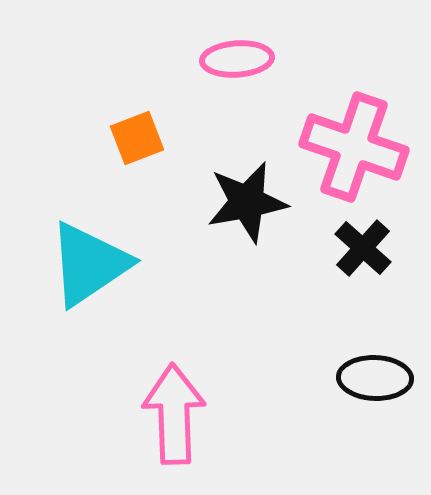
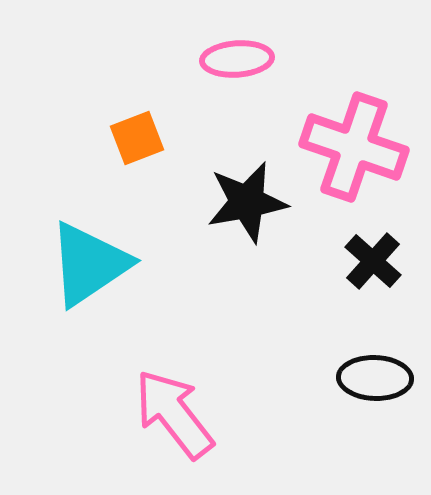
black cross: moved 10 px right, 13 px down
pink arrow: rotated 36 degrees counterclockwise
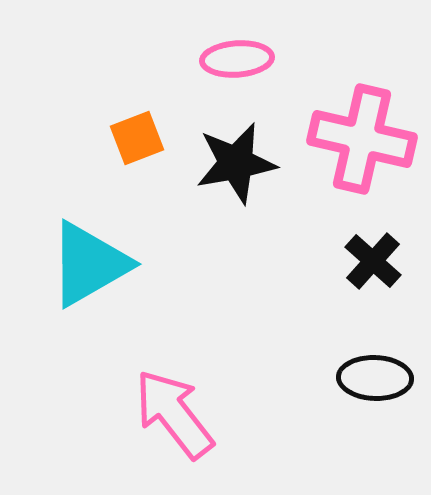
pink cross: moved 8 px right, 8 px up; rotated 6 degrees counterclockwise
black star: moved 11 px left, 39 px up
cyan triangle: rotated 4 degrees clockwise
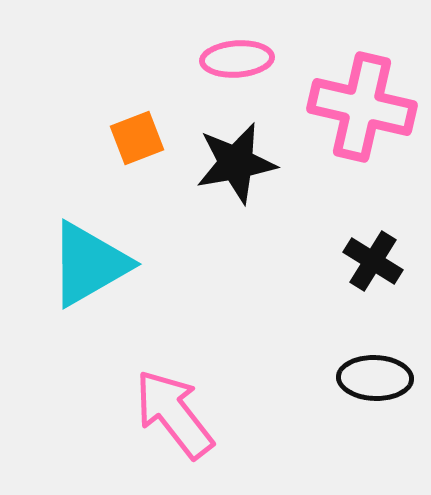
pink cross: moved 32 px up
black cross: rotated 10 degrees counterclockwise
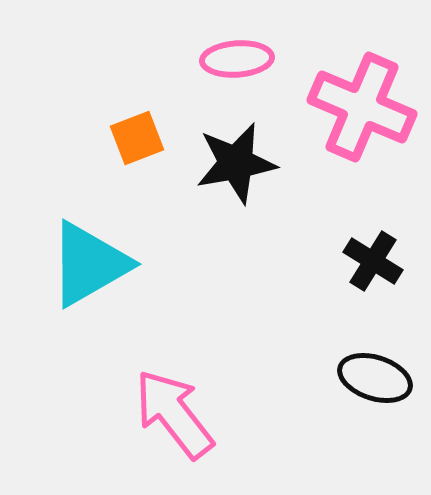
pink cross: rotated 10 degrees clockwise
black ellipse: rotated 16 degrees clockwise
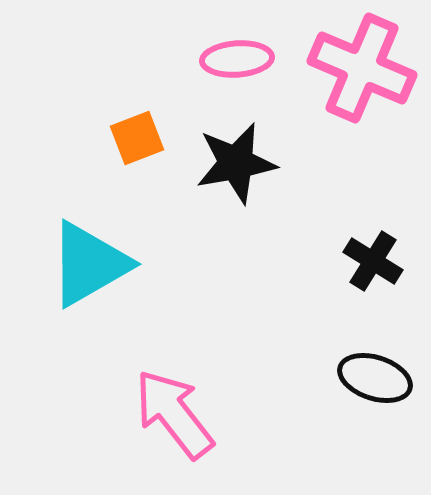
pink cross: moved 39 px up
